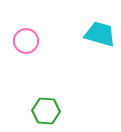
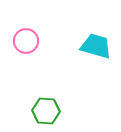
cyan trapezoid: moved 4 px left, 12 px down
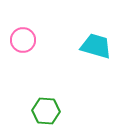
pink circle: moved 3 px left, 1 px up
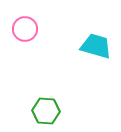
pink circle: moved 2 px right, 11 px up
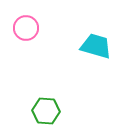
pink circle: moved 1 px right, 1 px up
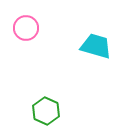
green hexagon: rotated 20 degrees clockwise
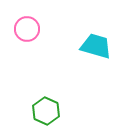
pink circle: moved 1 px right, 1 px down
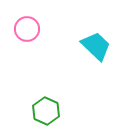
cyan trapezoid: rotated 28 degrees clockwise
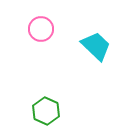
pink circle: moved 14 px right
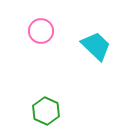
pink circle: moved 2 px down
